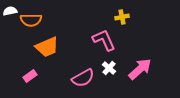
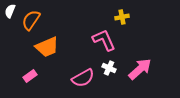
white semicircle: rotated 56 degrees counterclockwise
orange semicircle: rotated 125 degrees clockwise
white cross: rotated 16 degrees counterclockwise
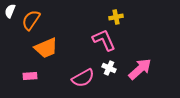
yellow cross: moved 6 px left
orange trapezoid: moved 1 px left, 1 px down
pink rectangle: rotated 32 degrees clockwise
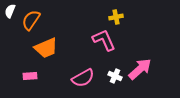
white cross: moved 6 px right, 8 px down
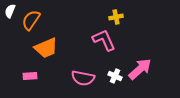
pink semicircle: rotated 40 degrees clockwise
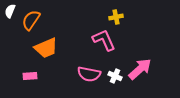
pink semicircle: moved 6 px right, 4 px up
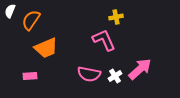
white cross: rotated 32 degrees clockwise
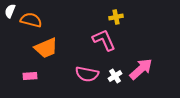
orange semicircle: rotated 70 degrees clockwise
pink arrow: moved 1 px right
pink semicircle: moved 2 px left
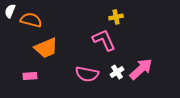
white cross: moved 2 px right, 4 px up
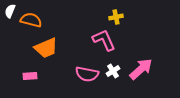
white cross: moved 4 px left, 1 px up
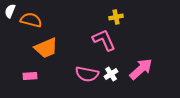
white cross: moved 2 px left, 3 px down
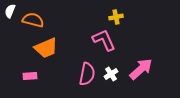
orange semicircle: moved 2 px right
pink semicircle: rotated 90 degrees counterclockwise
